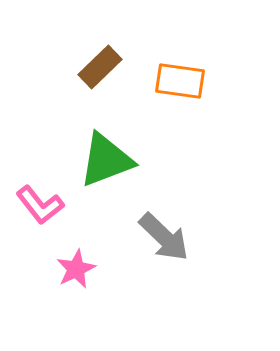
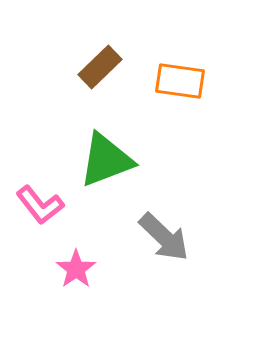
pink star: rotated 9 degrees counterclockwise
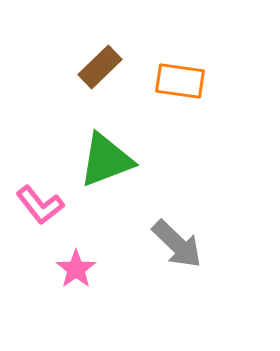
gray arrow: moved 13 px right, 7 px down
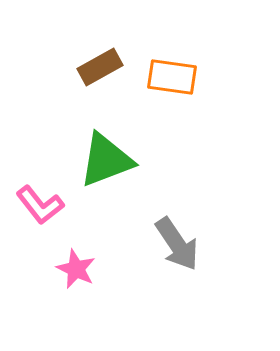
brown rectangle: rotated 15 degrees clockwise
orange rectangle: moved 8 px left, 4 px up
gray arrow: rotated 12 degrees clockwise
pink star: rotated 12 degrees counterclockwise
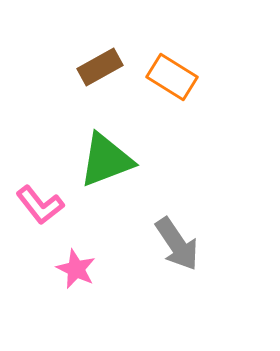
orange rectangle: rotated 24 degrees clockwise
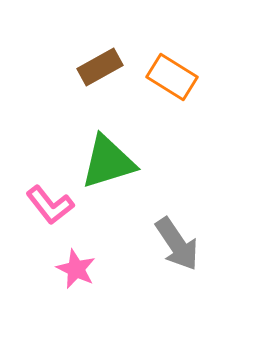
green triangle: moved 2 px right, 2 px down; rotated 4 degrees clockwise
pink L-shape: moved 10 px right
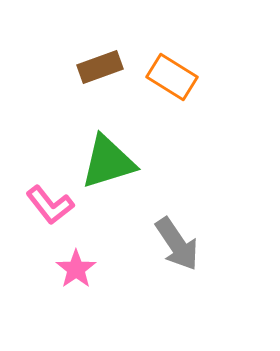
brown rectangle: rotated 9 degrees clockwise
pink star: rotated 12 degrees clockwise
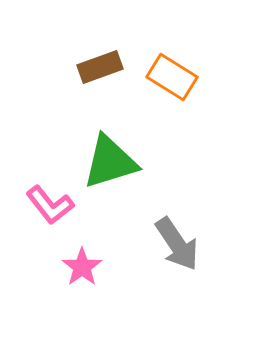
green triangle: moved 2 px right
pink star: moved 6 px right, 2 px up
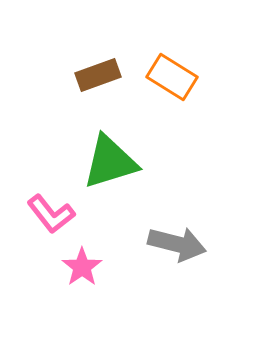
brown rectangle: moved 2 px left, 8 px down
pink L-shape: moved 1 px right, 9 px down
gray arrow: rotated 42 degrees counterclockwise
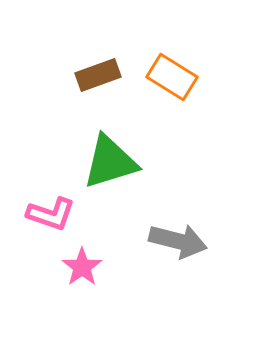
pink L-shape: rotated 33 degrees counterclockwise
gray arrow: moved 1 px right, 3 px up
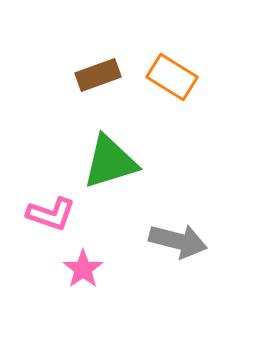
pink star: moved 1 px right, 2 px down
